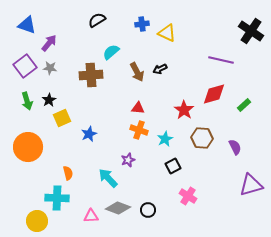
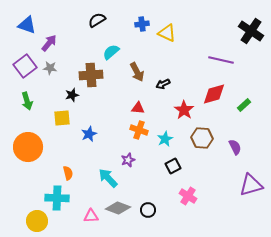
black arrow: moved 3 px right, 15 px down
black star: moved 23 px right, 5 px up; rotated 16 degrees clockwise
yellow square: rotated 18 degrees clockwise
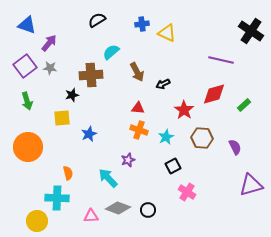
cyan star: moved 1 px right, 2 px up
pink cross: moved 1 px left, 4 px up
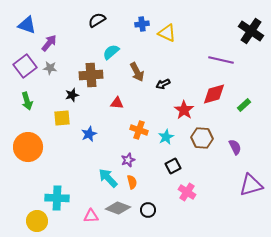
red triangle: moved 21 px left, 5 px up
orange semicircle: moved 64 px right, 9 px down
